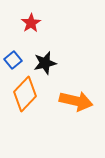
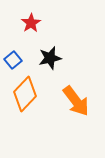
black star: moved 5 px right, 5 px up
orange arrow: rotated 40 degrees clockwise
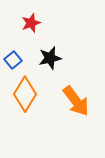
red star: rotated 12 degrees clockwise
orange diamond: rotated 12 degrees counterclockwise
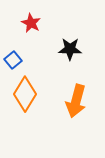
red star: rotated 24 degrees counterclockwise
black star: moved 20 px right, 9 px up; rotated 15 degrees clockwise
orange arrow: rotated 52 degrees clockwise
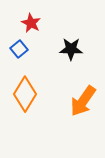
black star: moved 1 px right
blue square: moved 6 px right, 11 px up
orange arrow: moved 7 px right; rotated 20 degrees clockwise
